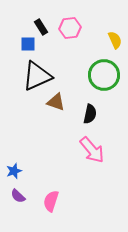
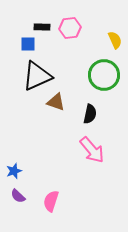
black rectangle: moved 1 px right; rotated 56 degrees counterclockwise
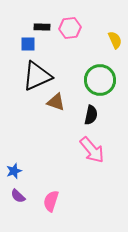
green circle: moved 4 px left, 5 px down
black semicircle: moved 1 px right, 1 px down
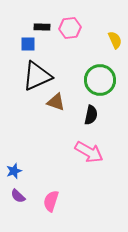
pink arrow: moved 3 px left, 2 px down; rotated 20 degrees counterclockwise
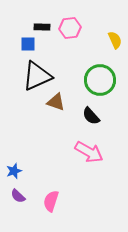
black semicircle: moved 1 px down; rotated 126 degrees clockwise
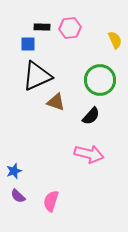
black semicircle: rotated 96 degrees counterclockwise
pink arrow: moved 2 px down; rotated 16 degrees counterclockwise
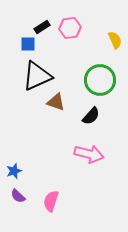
black rectangle: rotated 35 degrees counterclockwise
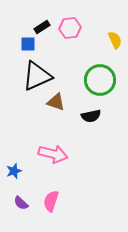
black semicircle: rotated 36 degrees clockwise
pink arrow: moved 36 px left
purple semicircle: moved 3 px right, 7 px down
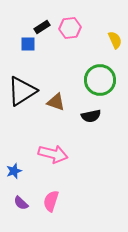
black triangle: moved 15 px left, 15 px down; rotated 8 degrees counterclockwise
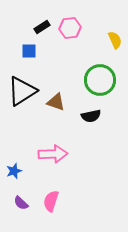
blue square: moved 1 px right, 7 px down
pink arrow: rotated 16 degrees counterclockwise
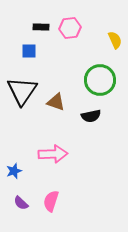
black rectangle: moved 1 px left; rotated 35 degrees clockwise
black triangle: rotated 24 degrees counterclockwise
